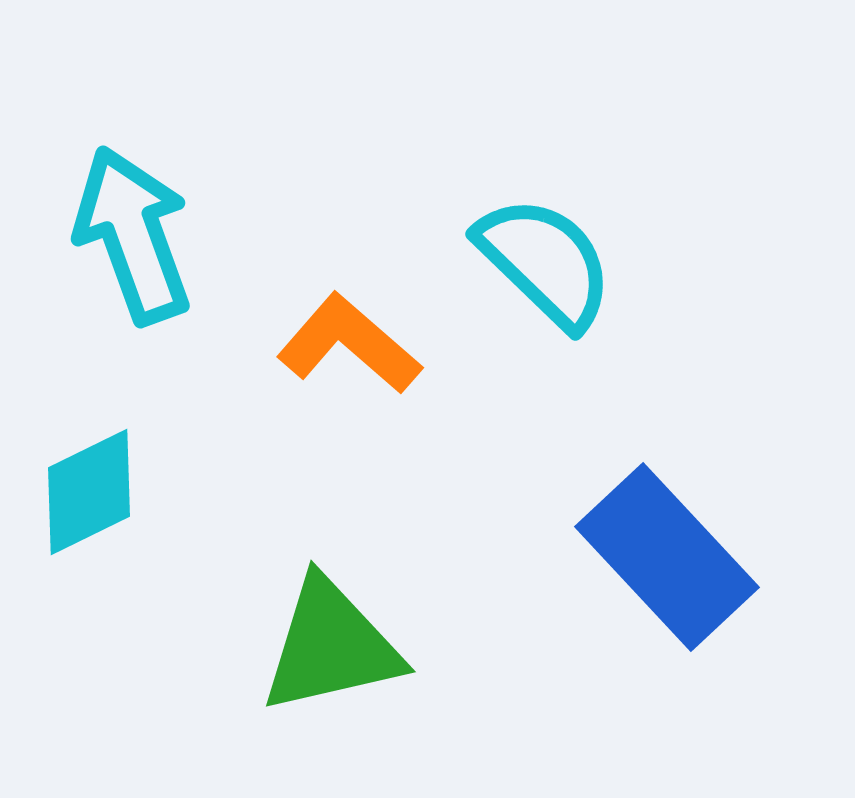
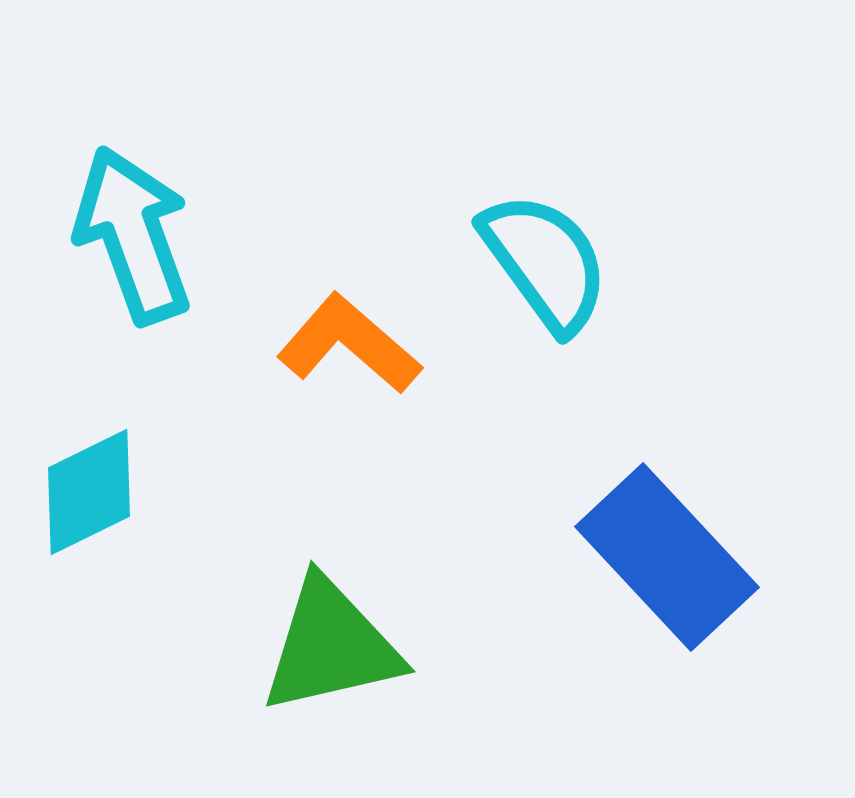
cyan semicircle: rotated 10 degrees clockwise
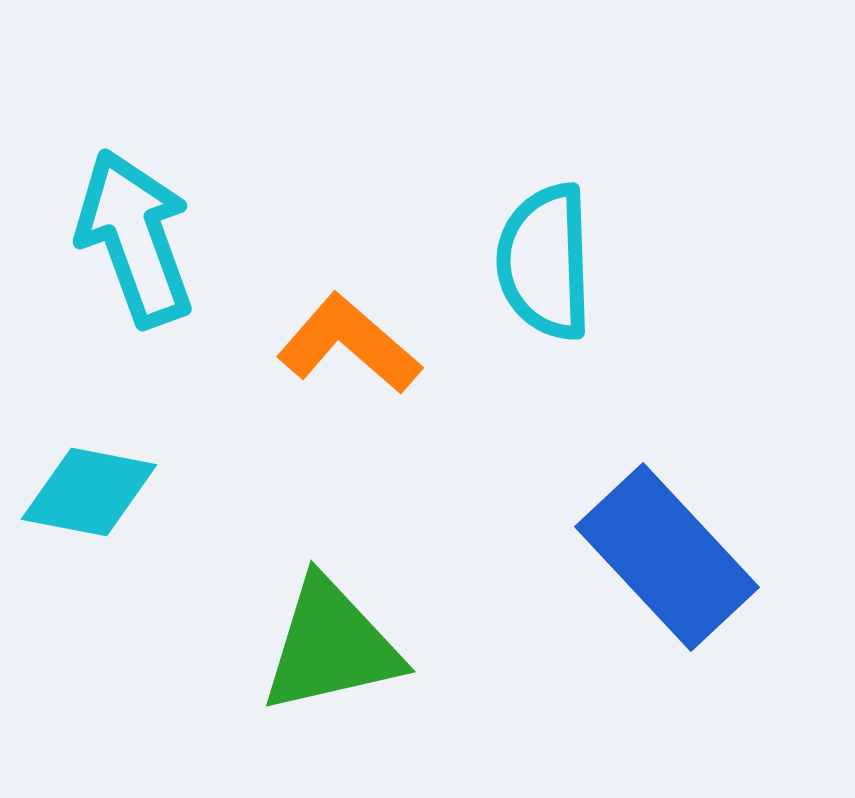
cyan arrow: moved 2 px right, 3 px down
cyan semicircle: rotated 146 degrees counterclockwise
cyan diamond: rotated 37 degrees clockwise
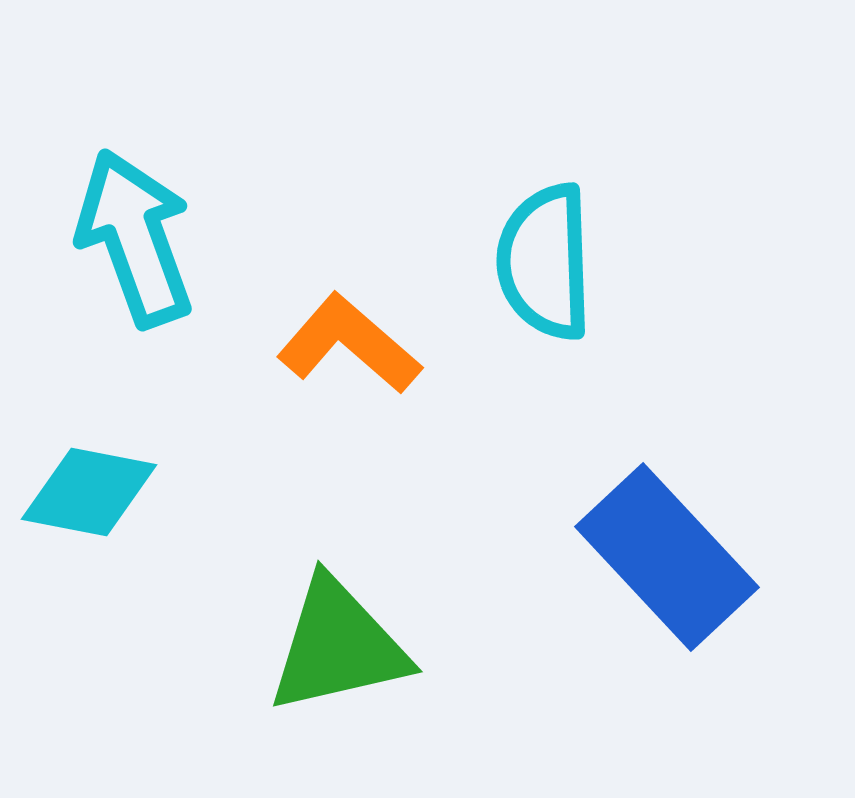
green triangle: moved 7 px right
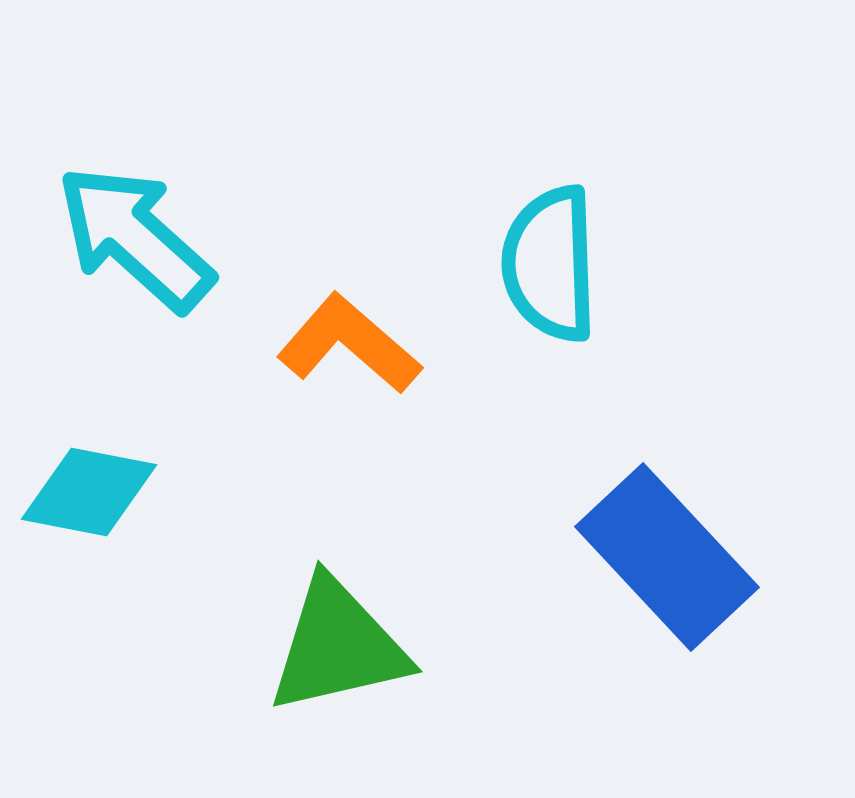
cyan arrow: rotated 28 degrees counterclockwise
cyan semicircle: moved 5 px right, 2 px down
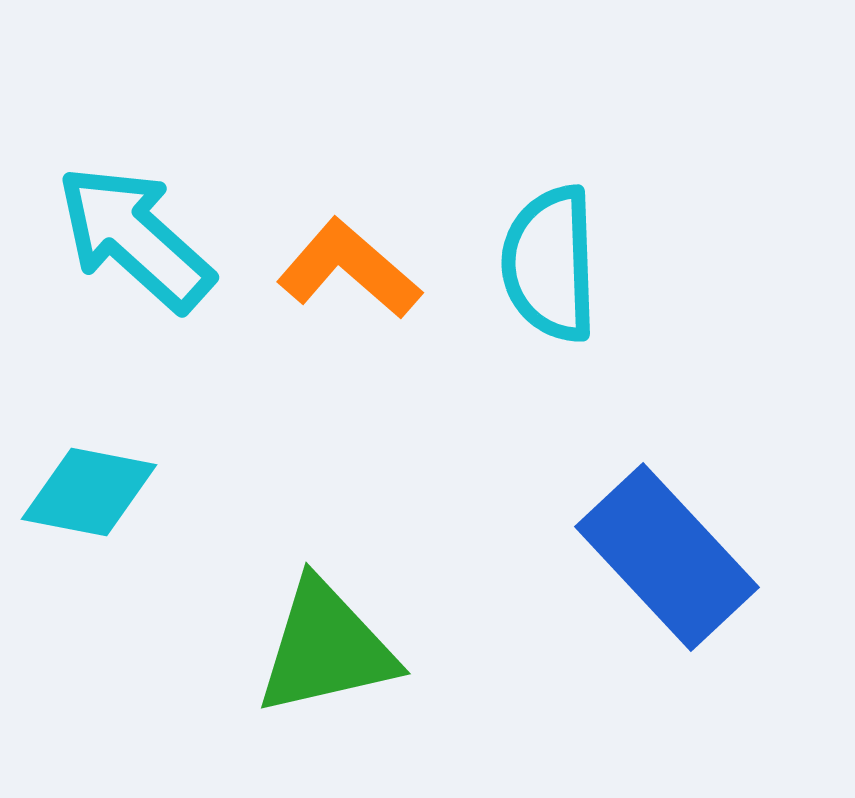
orange L-shape: moved 75 px up
green triangle: moved 12 px left, 2 px down
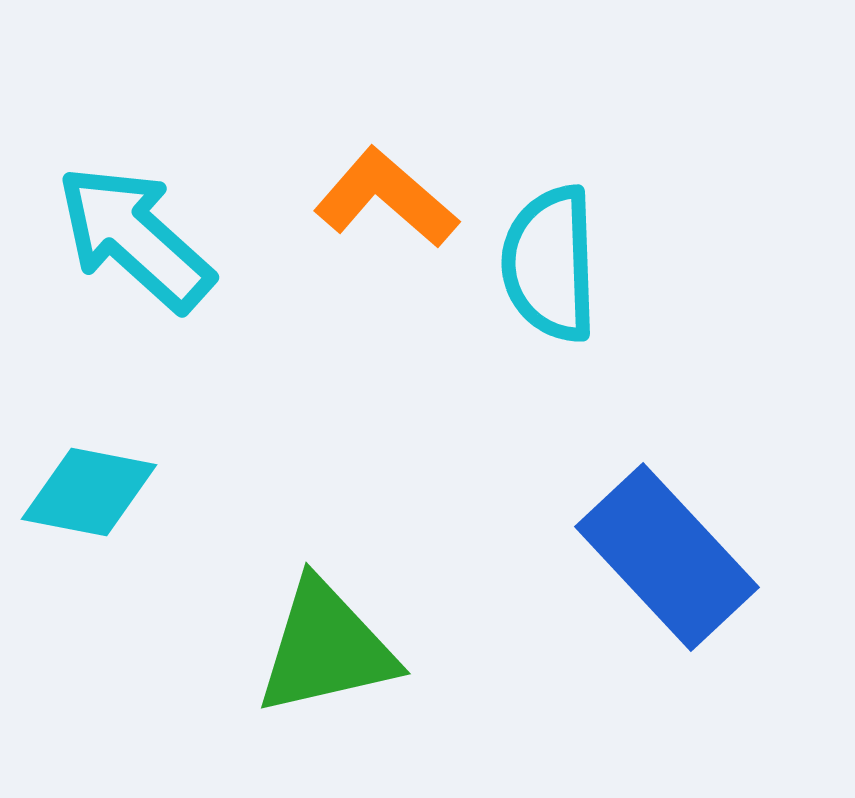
orange L-shape: moved 37 px right, 71 px up
